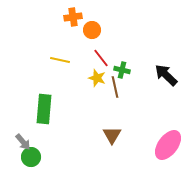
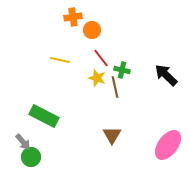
green rectangle: moved 7 px down; rotated 68 degrees counterclockwise
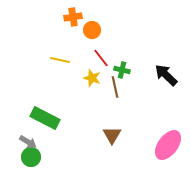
yellow star: moved 5 px left
green rectangle: moved 1 px right, 2 px down
gray arrow: moved 5 px right; rotated 18 degrees counterclockwise
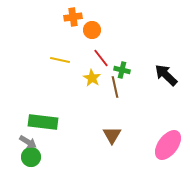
yellow star: rotated 12 degrees clockwise
green rectangle: moved 2 px left, 4 px down; rotated 20 degrees counterclockwise
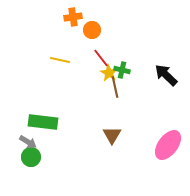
yellow star: moved 17 px right, 5 px up
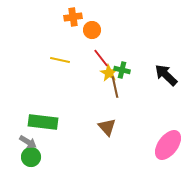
brown triangle: moved 5 px left, 8 px up; rotated 12 degrees counterclockwise
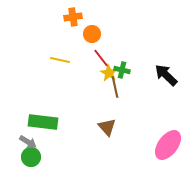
orange circle: moved 4 px down
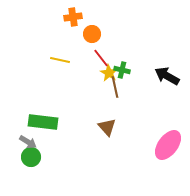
black arrow: moved 1 px right, 1 px down; rotated 15 degrees counterclockwise
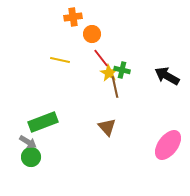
green rectangle: rotated 28 degrees counterclockwise
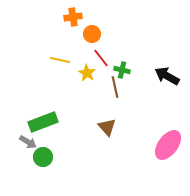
yellow star: moved 22 px left
green circle: moved 12 px right
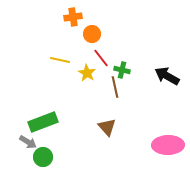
pink ellipse: rotated 52 degrees clockwise
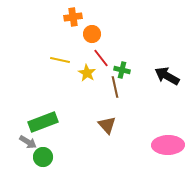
brown triangle: moved 2 px up
